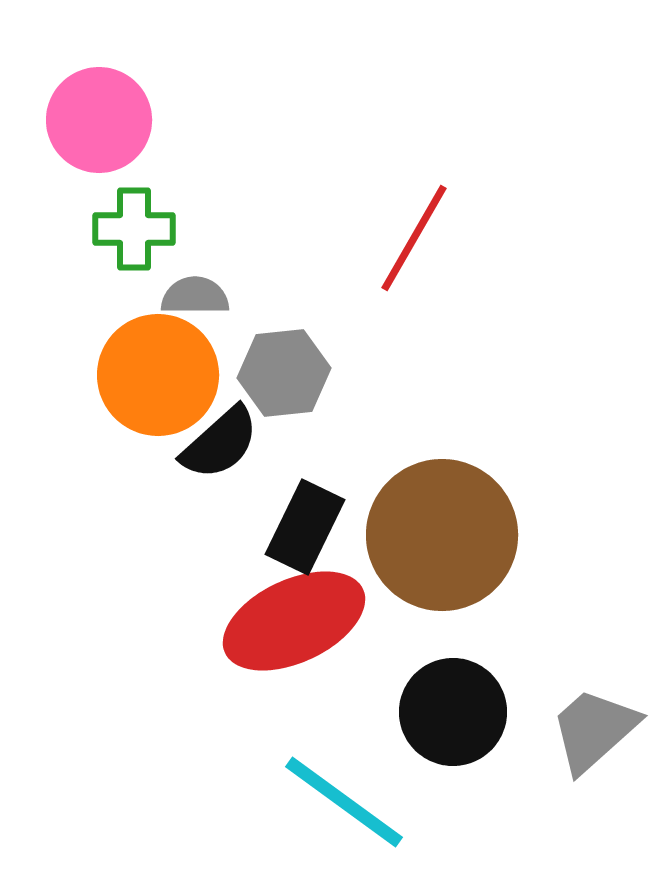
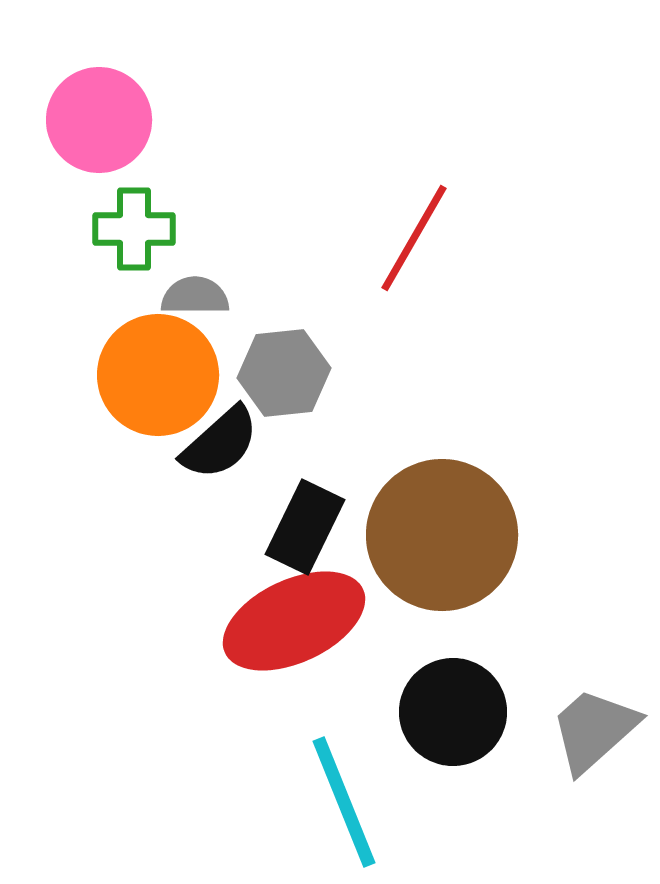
cyan line: rotated 32 degrees clockwise
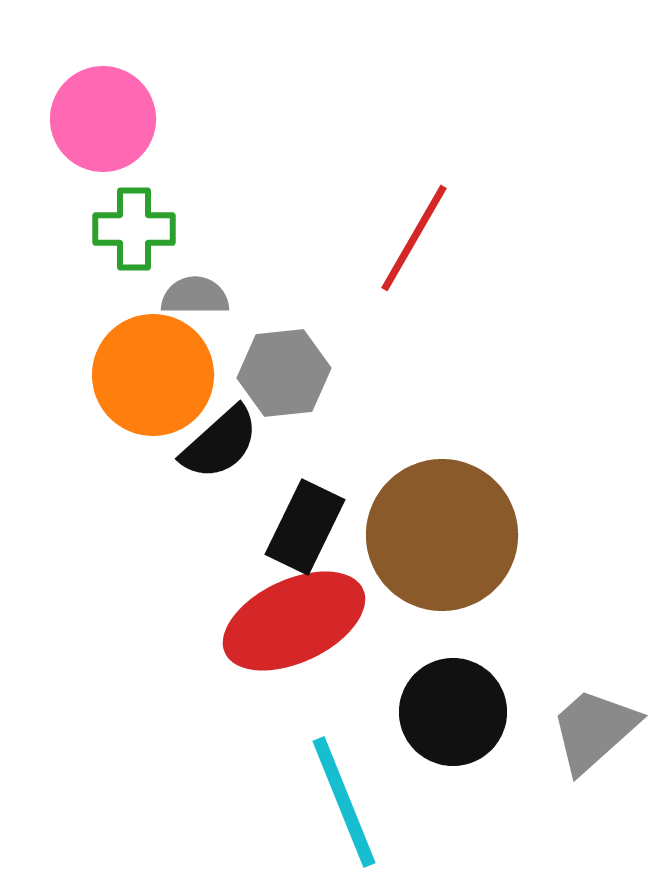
pink circle: moved 4 px right, 1 px up
orange circle: moved 5 px left
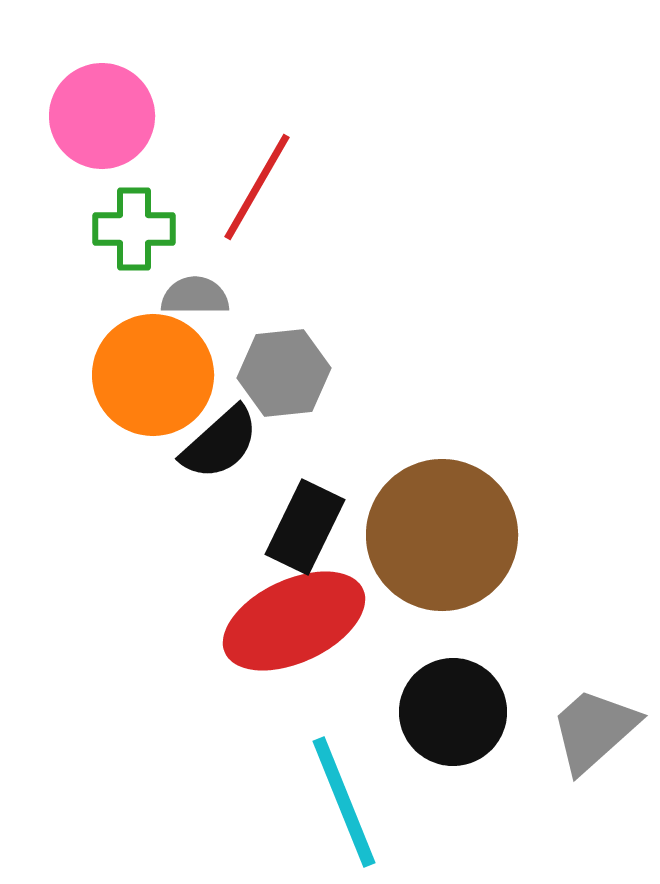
pink circle: moved 1 px left, 3 px up
red line: moved 157 px left, 51 px up
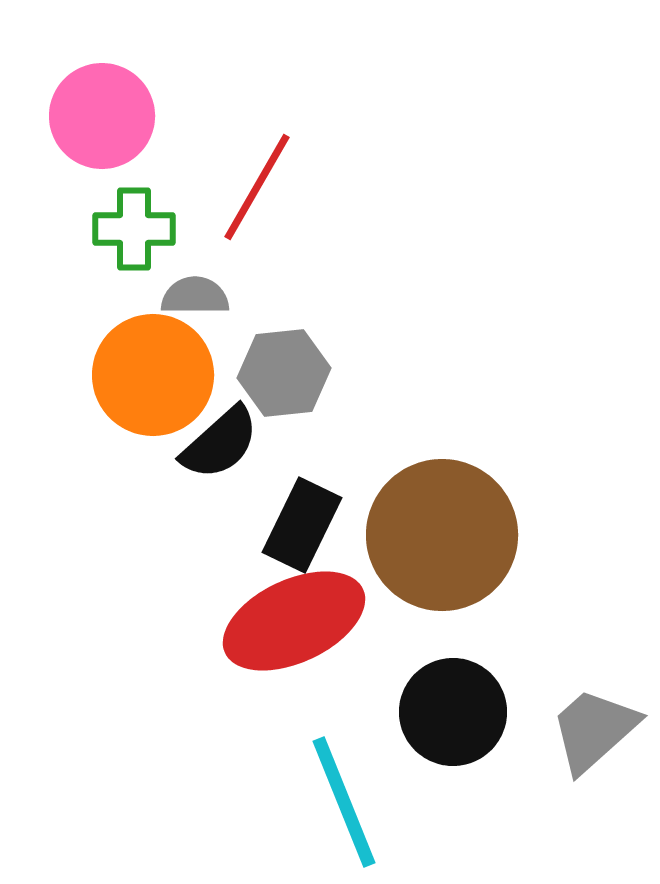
black rectangle: moved 3 px left, 2 px up
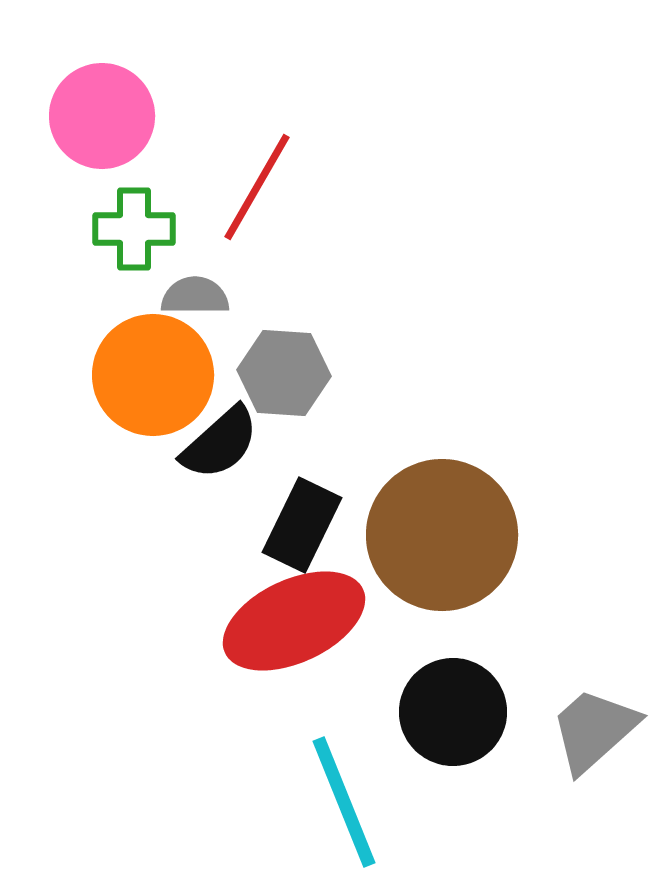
gray hexagon: rotated 10 degrees clockwise
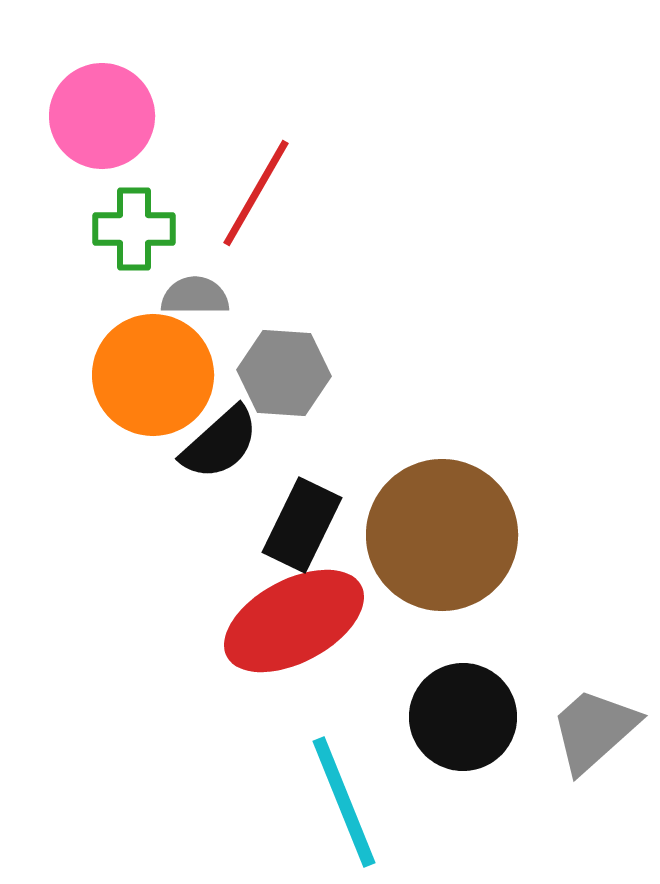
red line: moved 1 px left, 6 px down
red ellipse: rotated 3 degrees counterclockwise
black circle: moved 10 px right, 5 px down
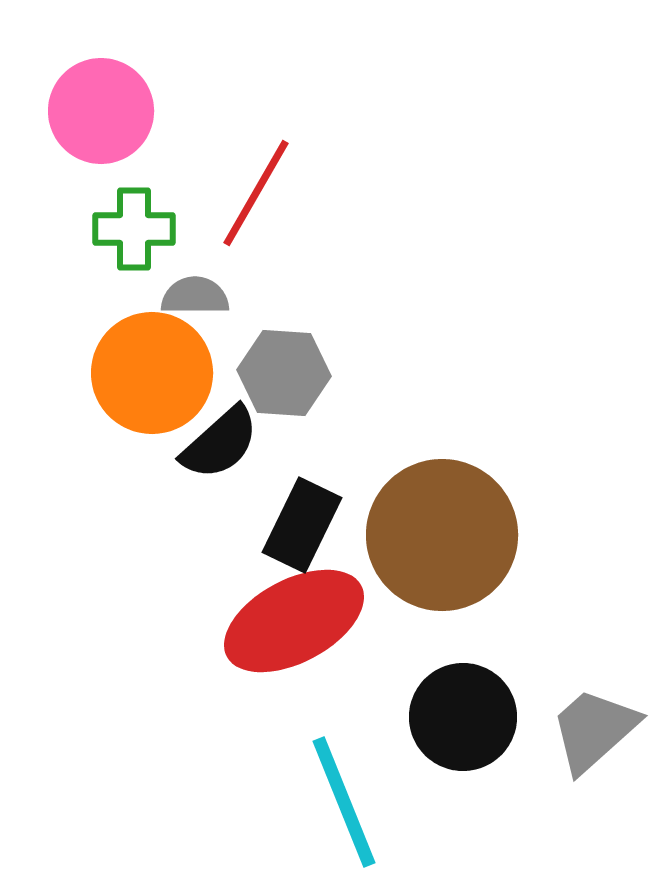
pink circle: moved 1 px left, 5 px up
orange circle: moved 1 px left, 2 px up
